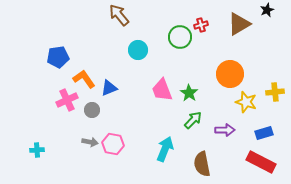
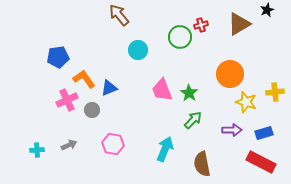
purple arrow: moved 7 px right
gray arrow: moved 21 px left, 3 px down; rotated 35 degrees counterclockwise
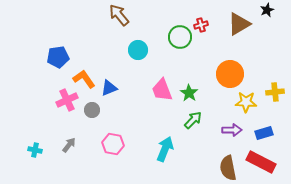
yellow star: rotated 15 degrees counterclockwise
gray arrow: rotated 28 degrees counterclockwise
cyan cross: moved 2 px left; rotated 16 degrees clockwise
brown semicircle: moved 26 px right, 4 px down
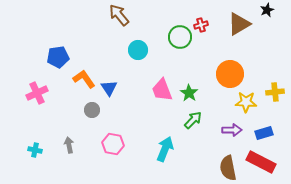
blue triangle: rotated 42 degrees counterclockwise
pink cross: moved 30 px left, 7 px up
gray arrow: rotated 49 degrees counterclockwise
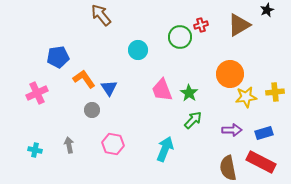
brown arrow: moved 18 px left
brown triangle: moved 1 px down
yellow star: moved 5 px up; rotated 10 degrees counterclockwise
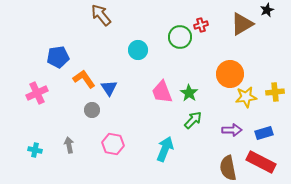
brown triangle: moved 3 px right, 1 px up
pink trapezoid: moved 2 px down
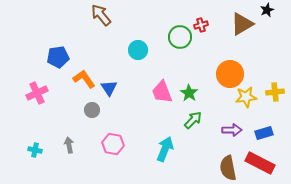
red rectangle: moved 1 px left, 1 px down
